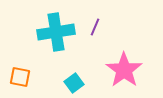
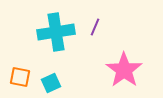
cyan square: moved 23 px left; rotated 12 degrees clockwise
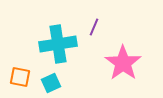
purple line: moved 1 px left
cyan cross: moved 2 px right, 12 px down
pink star: moved 1 px left, 7 px up
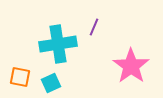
pink star: moved 8 px right, 3 px down
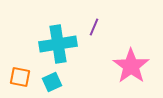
cyan square: moved 1 px right, 1 px up
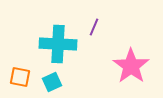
cyan cross: rotated 12 degrees clockwise
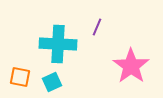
purple line: moved 3 px right
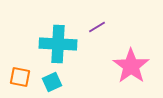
purple line: rotated 36 degrees clockwise
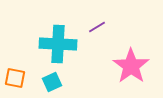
orange square: moved 5 px left, 1 px down
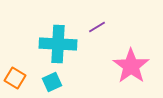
orange square: rotated 20 degrees clockwise
